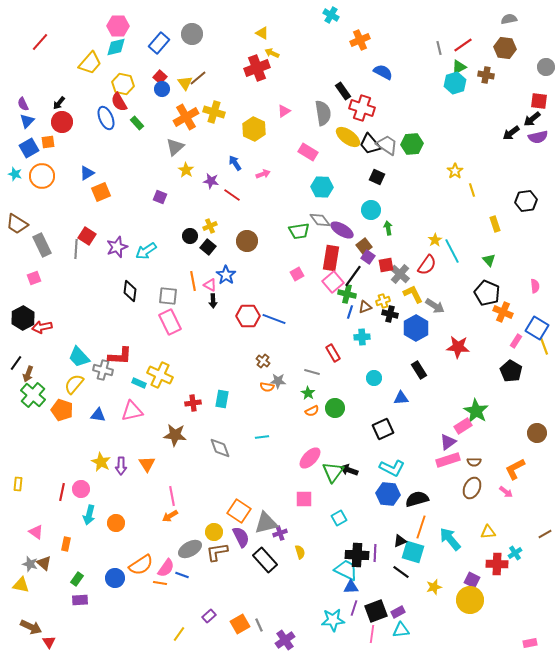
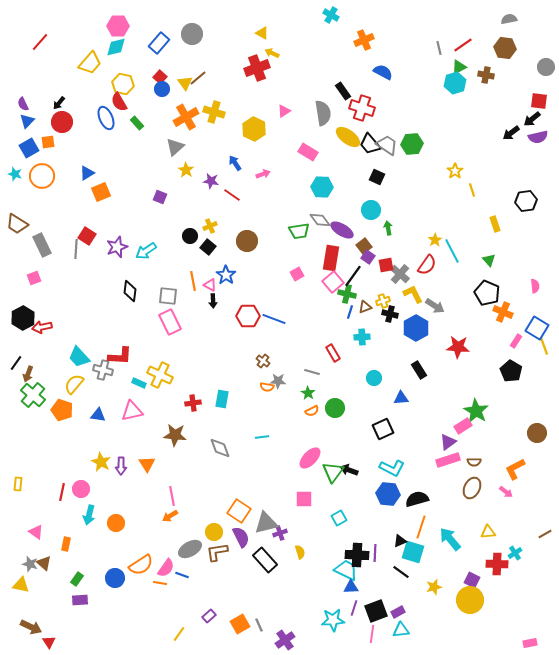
orange cross at (360, 40): moved 4 px right
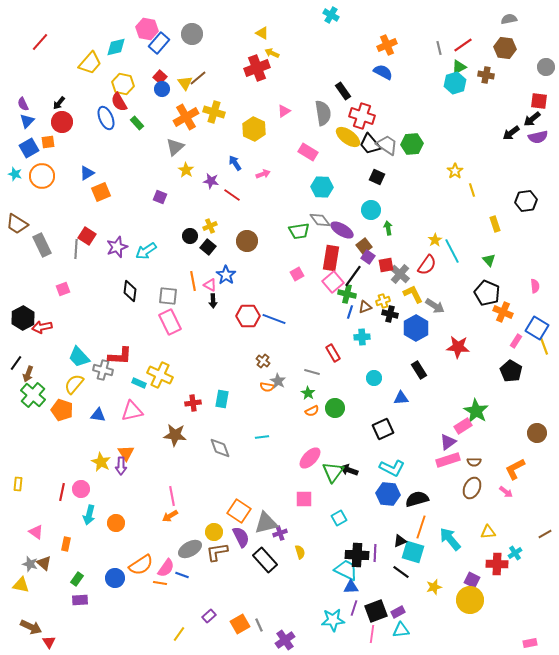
pink hexagon at (118, 26): moved 29 px right, 3 px down; rotated 10 degrees clockwise
orange cross at (364, 40): moved 23 px right, 5 px down
red cross at (362, 108): moved 8 px down
pink square at (34, 278): moved 29 px right, 11 px down
gray star at (278, 381): rotated 28 degrees clockwise
orange triangle at (147, 464): moved 21 px left, 11 px up
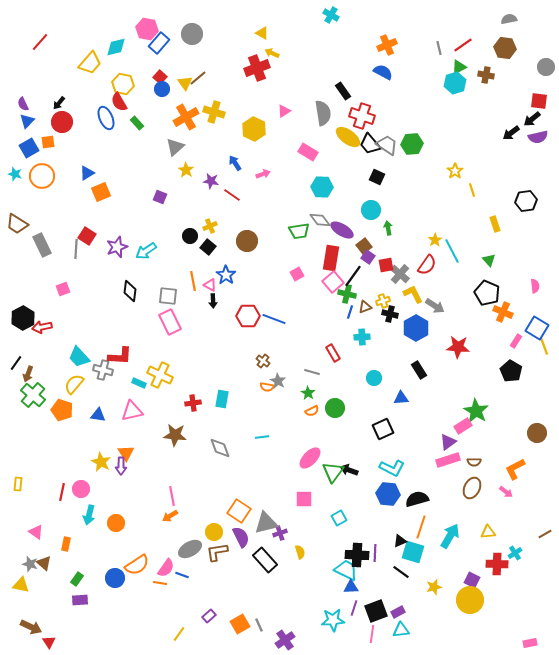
cyan arrow at (450, 539): moved 3 px up; rotated 70 degrees clockwise
orange semicircle at (141, 565): moved 4 px left
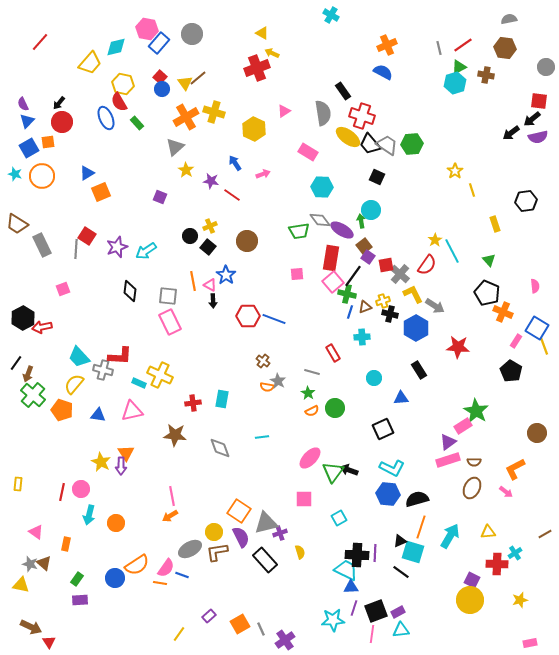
green arrow at (388, 228): moved 27 px left, 7 px up
pink square at (297, 274): rotated 24 degrees clockwise
yellow star at (434, 587): moved 86 px right, 13 px down
gray line at (259, 625): moved 2 px right, 4 px down
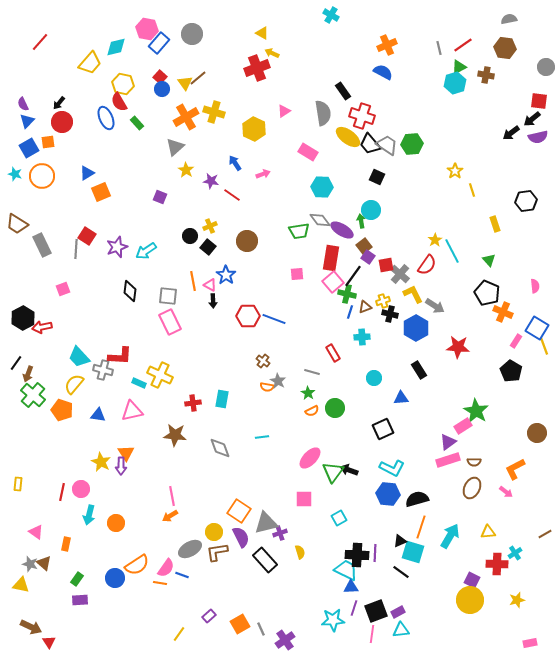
yellow star at (520, 600): moved 3 px left
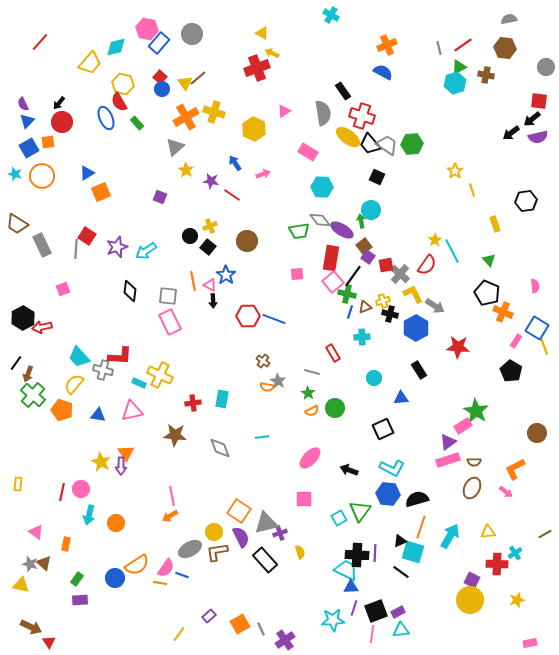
green triangle at (333, 472): moved 27 px right, 39 px down
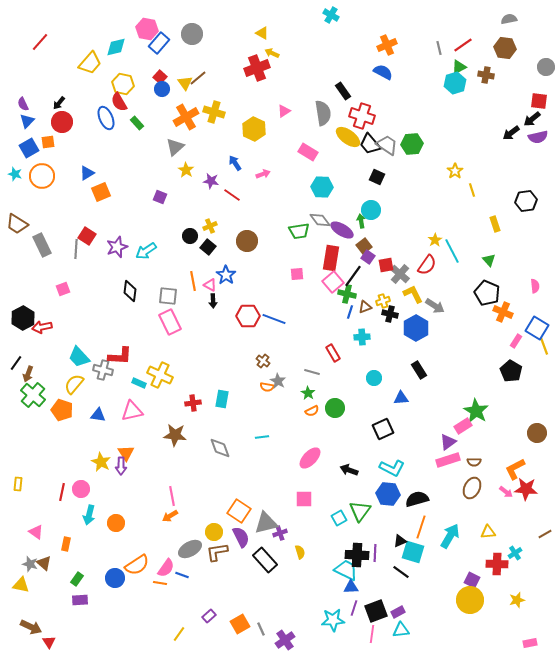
red star at (458, 347): moved 68 px right, 142 px down
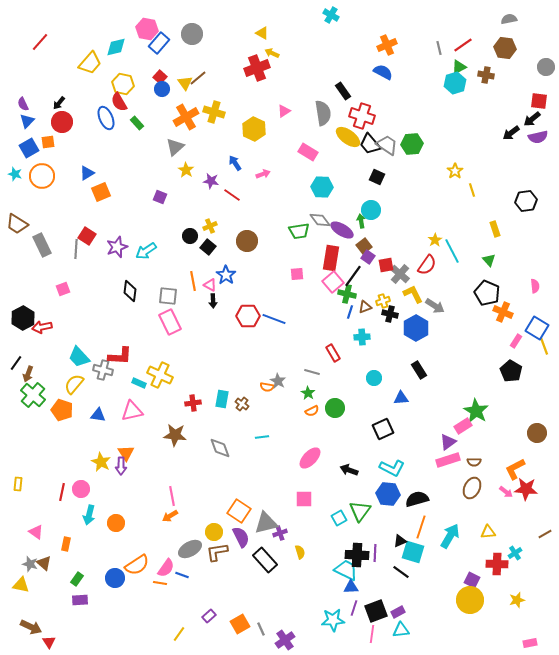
yellow rectangle at (495, 224): moved 5 px down
brown cross at (263, 361): moved 21 px left, 43 px down
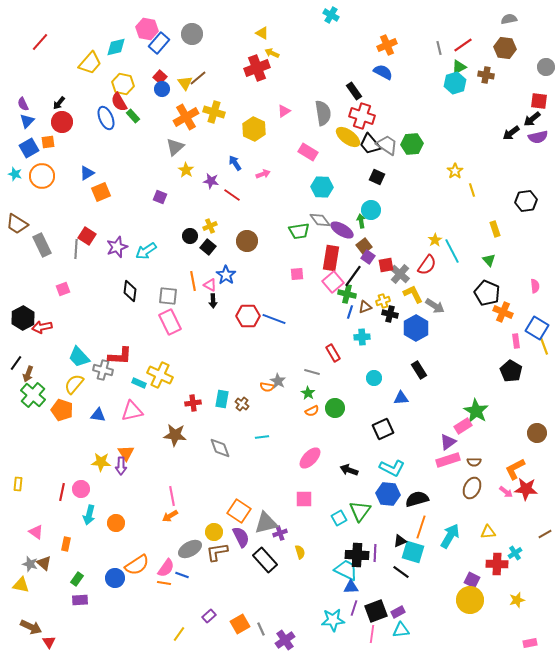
black rectangle at (343, 91): moved 11 px right
green rectangle at (137, 123): moved 4 px left, 7 px up
pink rectangle at (516, 341): rotated 40 degrees counterclockwise
yellow star at (101, 462): rotated 24 degrees counterclockwise
orange line at (160, 583): moved 4 px right
